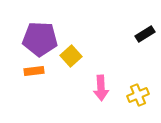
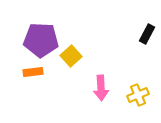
black rectangle: moved 2 px right; rotated 30 degrees counterclockwise
purple pentagon: moved 1 px right, 1 px down
orange rectangle: moved 1 px left, 1 px down
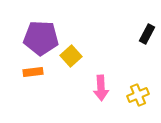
purple pentagon: moved 2 px up
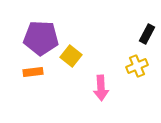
yellow square: rotated 10 degrees counterclockwise
yellow cross: moved 1 px left, 29 px up
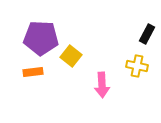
yellow cross: rotated 35 degrees clockwise
pink arrow: moved 1 px right, 3 px up
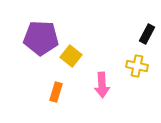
orange rectangle: moved 23 px right, 20 px down; rotated 66 degrees counterclockwise
